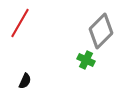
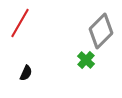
green cross: rotated 18 degrees clockwise
black semicircle: moved 1 px right, 8 px up
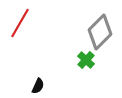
gray diamond: moved 1 px left, 1 px down
black semicircle: moved 12 px right, 13 px down
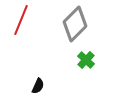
red line: moved 1 px right, 3 px up; rotated 8 degrees counterclockwise
gray diamond: moved 25 px left, 8 px up
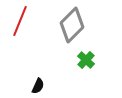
red line: moved 1 px left, 1 px down
gray diamond: moved 3 px left, 1 px down
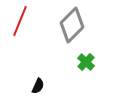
green cross: moved 2 px down
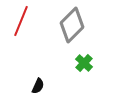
red line: moved 1 px right
green cross: moved 2 px left, 1 px down
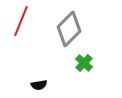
gray diamond: moved 3 px left, 4 px down
black semicircle: moved 1 px right, 1 px up; rotated 56 degrees clockwise
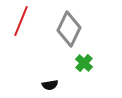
gray diamond: rotated 20 degrees counterclockwise
black semicircle: moved 11 px right
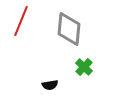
gray diamond: rotated 20 degrees counterclockwise
green cross: moved 4 px down
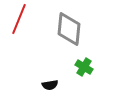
red line: moved 2 px left, 2 px up
green cross: rotated 12 degrees counterclockwise
